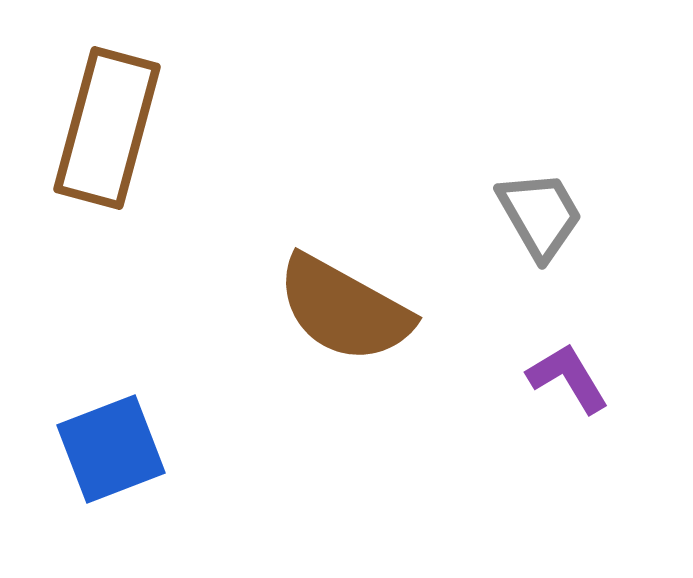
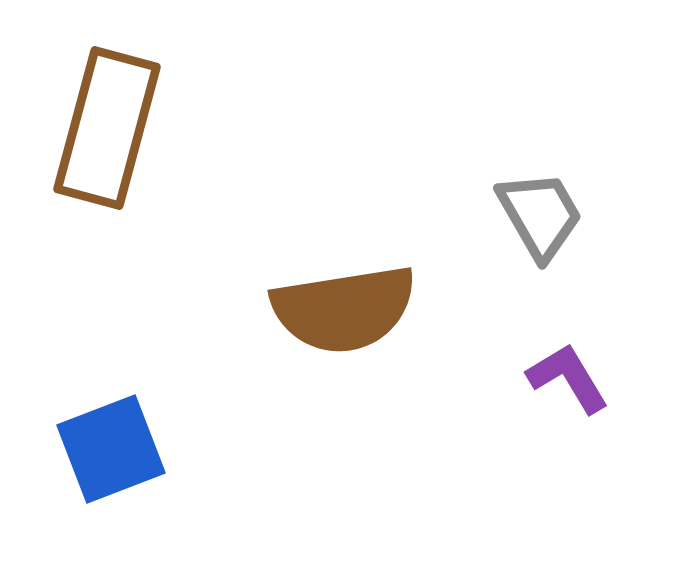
brown semicircle: rotated 38 degrees counterclockwise
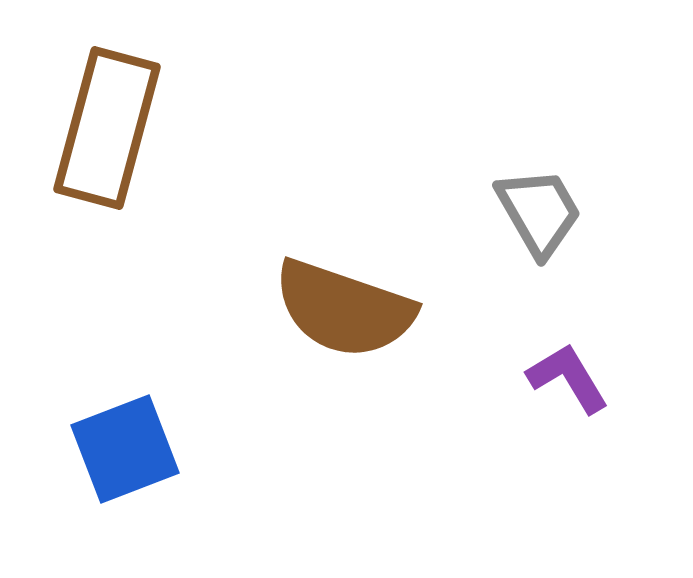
gray trapezoid: moved 1 px left, 3 px up
brown semicircle: rotated 28 degrees clockwise
blue square: moved 14 px right
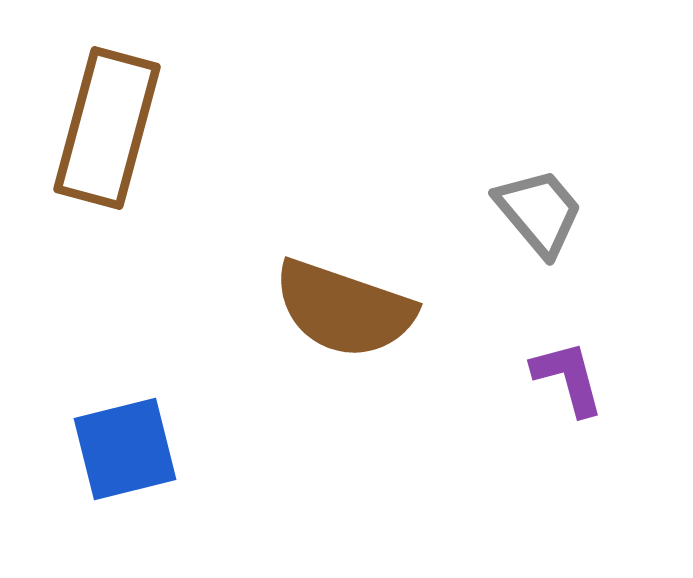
gray trapezoid: rotated 10 degrees counterclockwise
purple L-shape: rotated 16 degrees clockwise
blue square: rotated 7 degrees clockwise
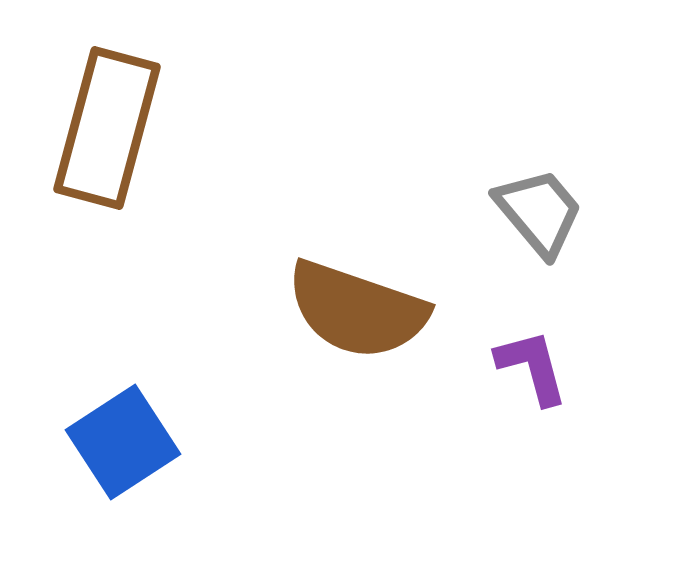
brown semicircle: moved 13 px right, 1 px down
purple L-shape: moved 36 px left, 11 px up
blue square: moved 2 px left, 7 px up; rotated 19 degrees counterclockwise
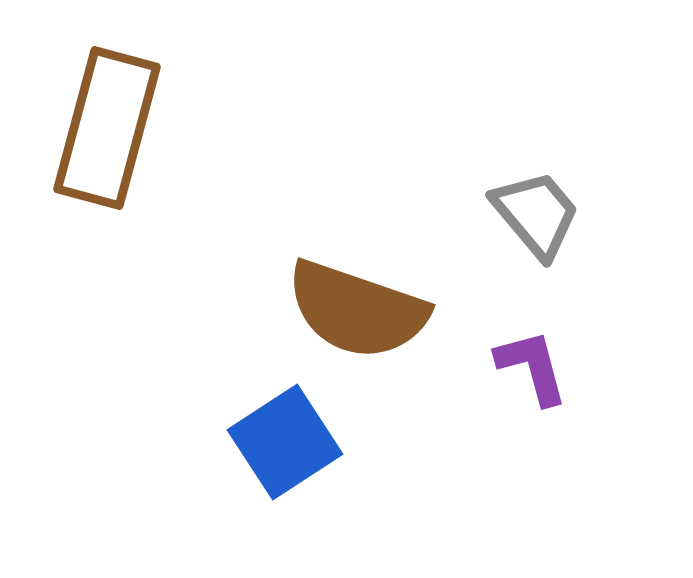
gray trapezoid: moved 3 px left, 2 px down
blue square: moved 162 px right
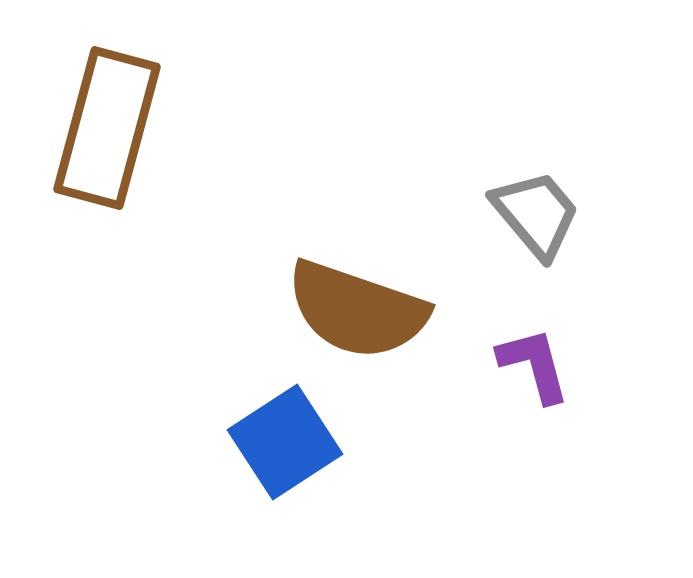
purple L-shape: moved 2 px right, 2 px up
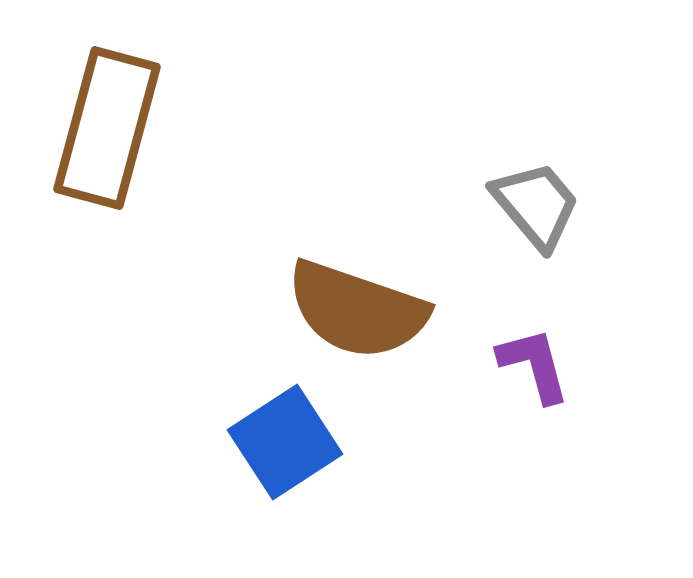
gray trapezoid: moved 9 px up
